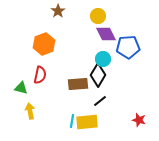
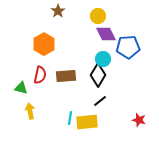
orange hexagon: rotated 10 degrees counterclockwise
brown rectangle: moved 12 px left, 8 px up
cyan line: moved 2 px left, 3 px up
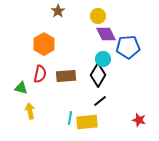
red semicircle: moved 1 px up
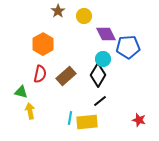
yellow circle: moved 14 px left
orange hexagon: moved 1 px left
brown rectangle: rotated 36 degrees counterclockwise
green triangle: moved 4 px down
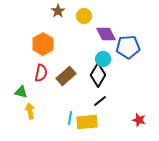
red semicircle: moved 1 px right, 1 px up
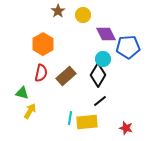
yellow circle: moved 1 px left, 1 px up
green triangle: moved 1 px right, 1 px down
yellow arrow: rotated 42 degrees clockwise
red star: moved 13 px left, 8 px down
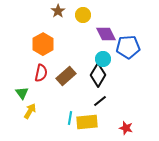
green triangle: rotated 40 degrees clockwise
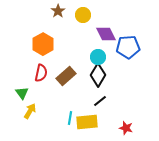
cyan circle: moved 5 px left, 2 px up
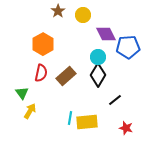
black line: moved 15 px right, 1 px up
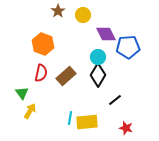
orange hexagon: rotated 10 degrees counterclockwise
